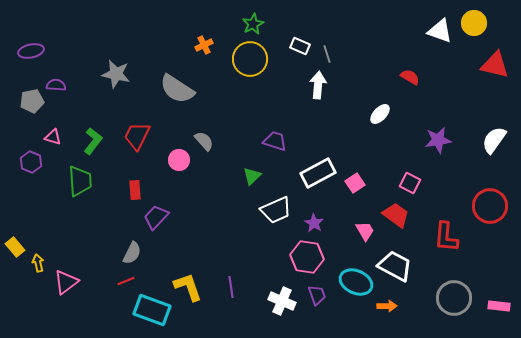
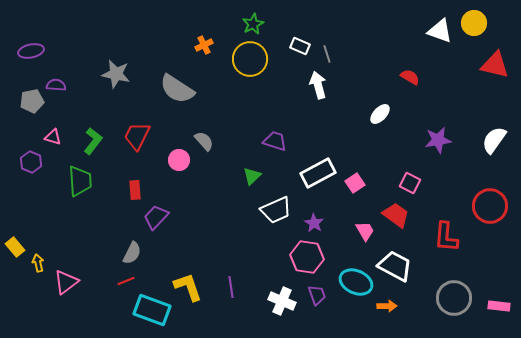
white arrow at (318, 85): rotated 20 degrees counterclockwise
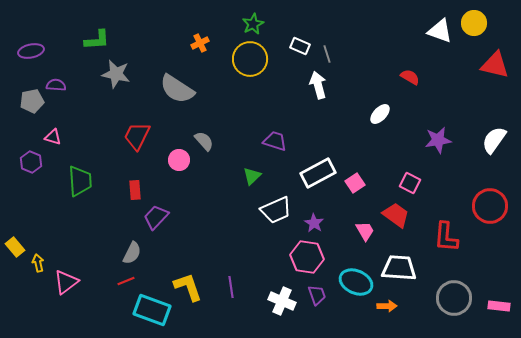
orange cross at (204, 45): moved 4 px left, 2 px up
green L-shape at (93, 141): moved 4 px right, 101 px up; rotated 48 degrees clockwise
white trapezoid at (395, 266): moved 4 px right, 2 px down; rotated 24 degrees counterclockwise
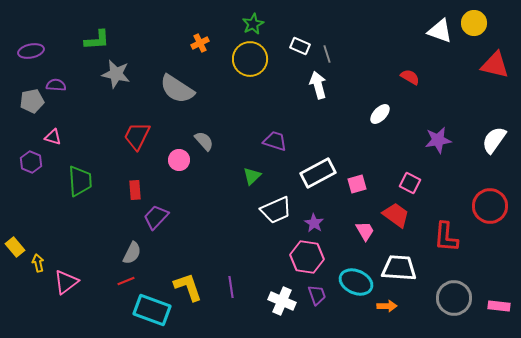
pink square at (355, 183): moved 2 px right, 1 px down; rotated 18 degrees clockwise
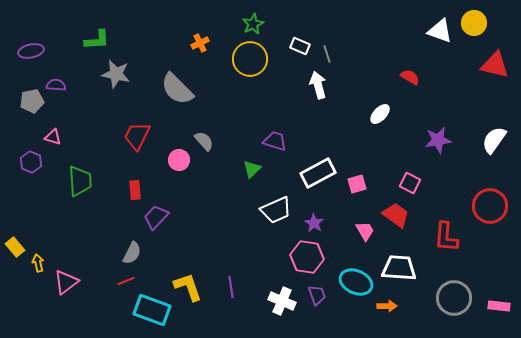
gray semicircle at (177, 89): rotated 12 degrees clockwise
green triangle at (252, 176): moved 7 px up
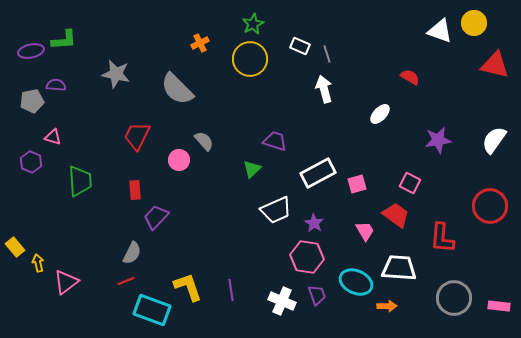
green L-shape at (97, 40): moved 33 px left
white arrow at (318, 85): moved 6 px right, 4 px down
red L-shape at (446, 237): moved 4 px left, 1 px down
purple line at (231, 287): moved 3 px down
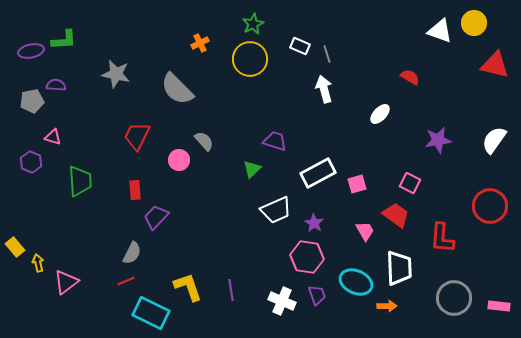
white trapezoid at (399, 268): rotated 84 degrees clockwise
cyan rectangle at (152, 310): moved 1 px left, 3 px down; rotated 6 degrees clockwise
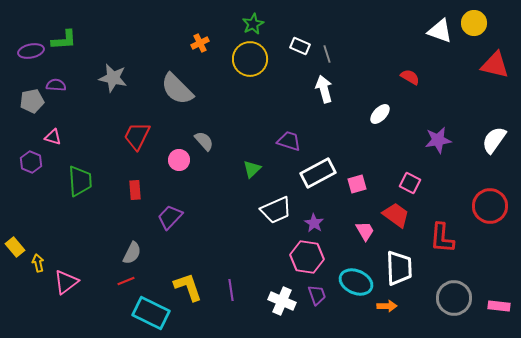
gray star at (116, 74): moved 3 px left, 4 px down
purple trapezoid at (275, 141): moved 14 px right
purple trapezoid at (156, 217): moved 14 px right
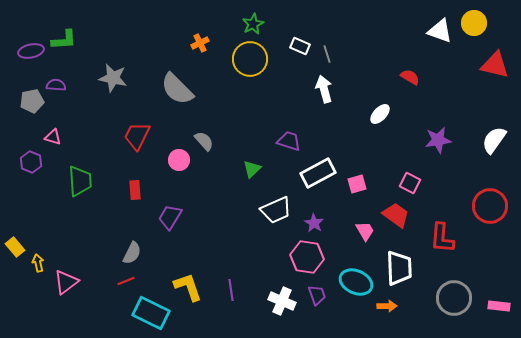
purple trapezoid at (170, 217): rotated 12 degrees counterclockwise
